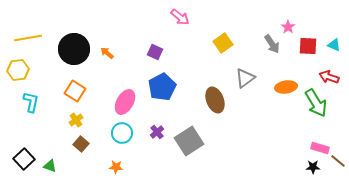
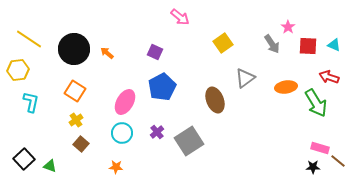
yellow line: moved 1 px right, 1 px down; rotated 44 degrees clockwise
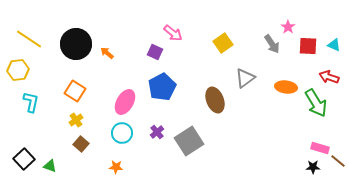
pink arrow: moved 7 px left, 16 px down
black circle: moved 2 px right, 5 px up
orange ellipse: rotated 15 degrees clockwise
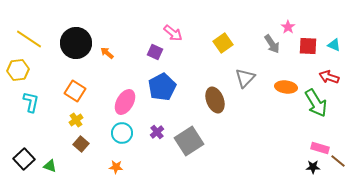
black circle: moved 1 px up
gray triangle: rotated 10 degrees counterclockwise
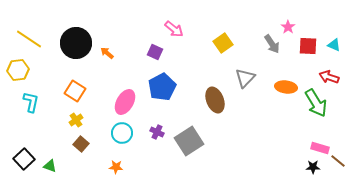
pink arrow: moved 1 px right, 4 px up
purple cross: rotated 24 degrees counterclockwise
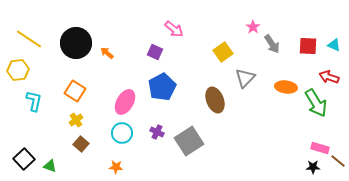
pink star: moved 35 px left
yellow square: moved 9 px down
cyan L-shape: moved 3 px right, 1 px up
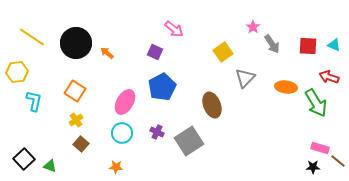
yellow line: moved 3 px right, 2 px up
yellow hexagon: moved 1 px left, 2 px down
brown ellipse: moved 3 px left, 5 px down
